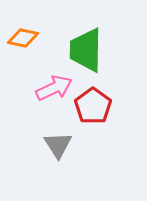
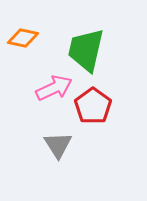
green trapezoid: rotated 12 degrees clockwise
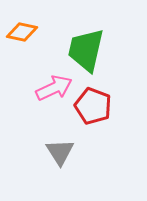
orange diamond: moved 1 px left, 6 px up
red pentagon: rotated 15 degrees counterclockwise
gray triangle: moved 2 px right, 7 px down
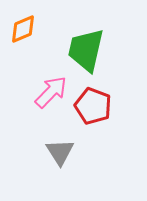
orange diamond: moved 1 px right, 3 px up; rotated 36 degrees counterclockwise
pink arrow: moved 3 px left, 4 px down; rotated 21 degrees counterclockwise
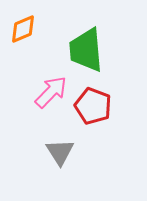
green trapezoid: rotated 18 degrees counterclockwise
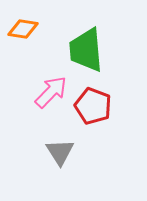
orange diamond: rotated 32 degrees clockwise
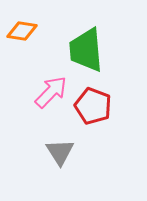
orange diamond: moved 1 px left, 2 px down
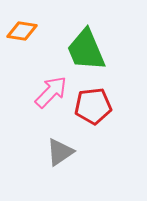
green trapezoid: rotated 18 degrees counterclockwise
red pentagon: rotated 27 degrees counterclockwise
gray triangle: rotated 28 degrees clockwise
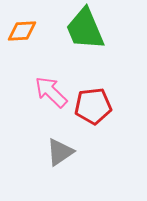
orange diamond: rotated 12 degrees counterclockwise
green trapezoid: moved 1 px left, 21 px up
pink arrow: rotated 90 degrees counterclockwise
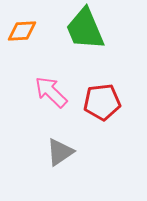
red pentagon: moved 9 px right, 4 px up
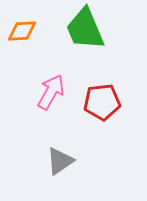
pink arrow: rotated 75 degrees clockwise
gray triangle: moved 9 px down
